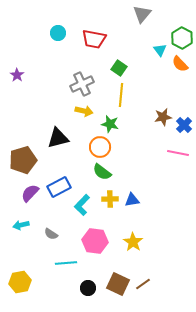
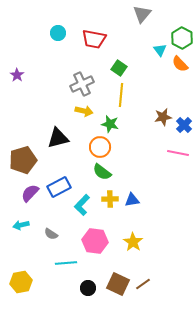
yellow hexagon: moved 1 px right
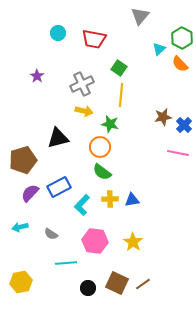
gray triangle: moved 2 px left, 2 px down
cyan triangle: moved 1 px left, 1 px up; rotated 24 degrees clockwise
purple star: moved 20 px right, 1 px down
cyan arrow: moved 1 px left, 2 px down
brown square: moved 1 px left, 1 px up
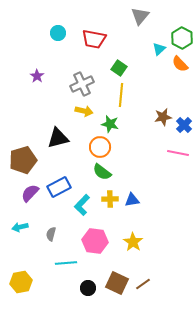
gray semicircle: rotated 72 degrees clockwise
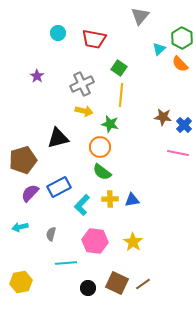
brown star: rotated 18 degrees clockwise
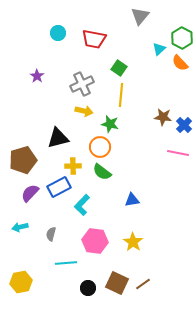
orange semicircle: moved 1 px up
yellow cross: moved 37 px left, 33 px up
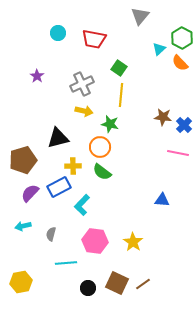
blue triangle: moved 30 px right; rotated 14 degrees clockwise
cyan arrow: moved 3 px right, 1 px up
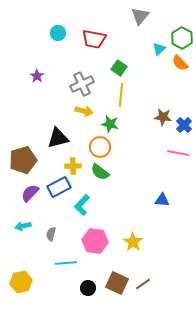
green semicircle: moved 2 px left
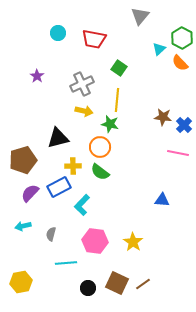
yellow line: moved 4 px left, 5 px down
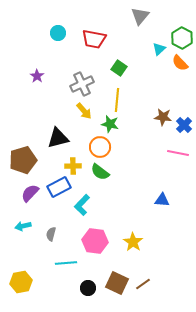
yellow arrow: rotated 36 degrees clockwise
